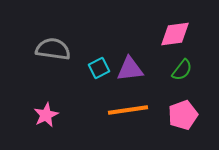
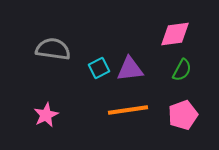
green semicircle: rotated 10 degrees counterclockwise
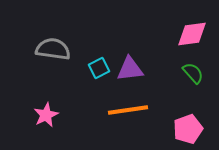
pink diamond: moved 17 px right
green semicircle: moved 11 px right, 3 px down; rotated 70 degrees counterclockwise
pink pentagon: moved 5 px right, 14 px down
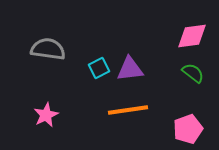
pink diamond: moved 2 px down
gray semicircle: moved 5 px left
green semicircle: rotated 10 degrees counterclockwise
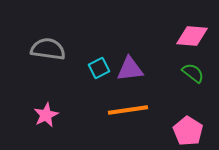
pink diamond: rotated 12 degrees clockwise
pink pentagon: moved 2 px down; rotated 20 degrees counterclockwise
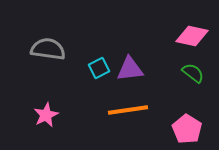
pink diamond: rotated 8 degrees clockwise
pink pentagon: moved 1 px left, 2 px up
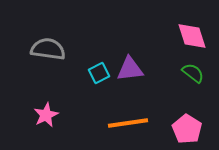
pink diamond: rotated 60 degrees clockwise
cyan square: moved 5 px down
orange line: moved 13 px down
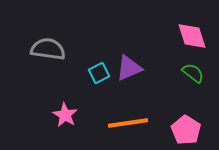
purple triangle: moved 1 px left, 1 px up; rotated 16 degrees counterclockwise
pink star: moved 19 px right; rotated 15 degrees counterclockwise
pink pentagon: moved 1 px left, 1 px down
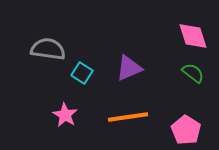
pink diamond: moved 1 px right
cyan square: moved 17 px left; rotated 30 degrees counterclockwise
orange line: moved 6 px up
